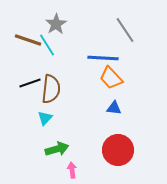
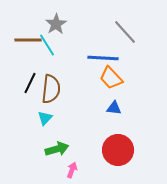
gray line: moved 2 px down; rotated 8 degrees counterclockwise
brown line: rotated 20 degrees counterclockwise
black line: rotated 45 degrees counterclockwise
pink arrow: rotated 28 degrees clockwise
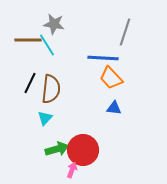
gray star: moved 2 px left; rotated 30 degrees counterclockwise
gray line: rotated 60 degrees clockwise
red circle: moved 35 px left
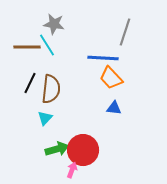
brown line: moved 1 px left, 7 px down
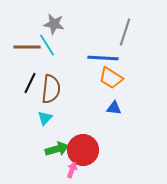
orange trapezoid: rotated 15 degrees counterclockwise
